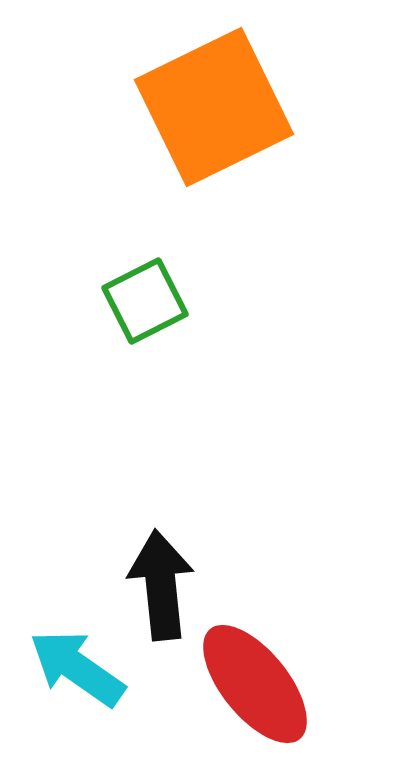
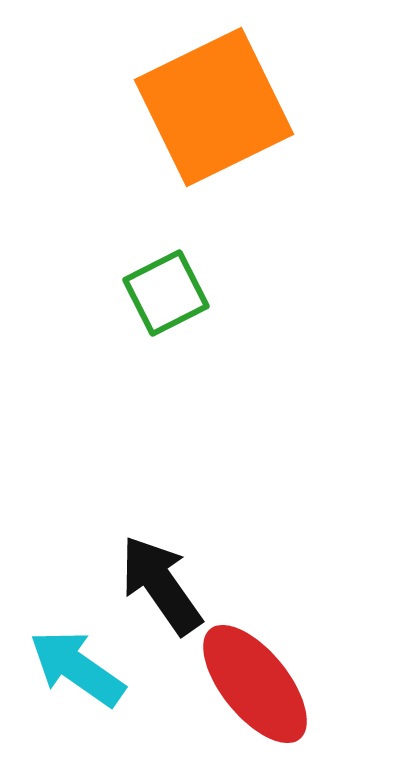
green square: moved 21 px right, 8 px up
black arrow: rotated 29 degrees counterclockwise
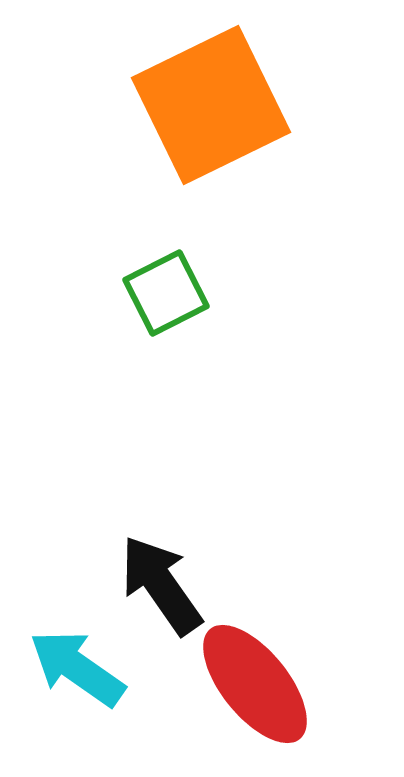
orange square: moved 3 px left, 2 px up
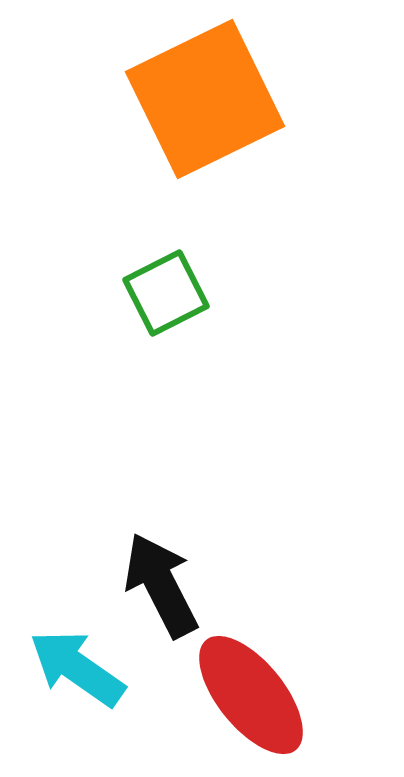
orange square: moved 6 px left, 6 px up
black arrow: rotated 8 degrees clockwise
red ellipse: moved 4 px left, 11 px down
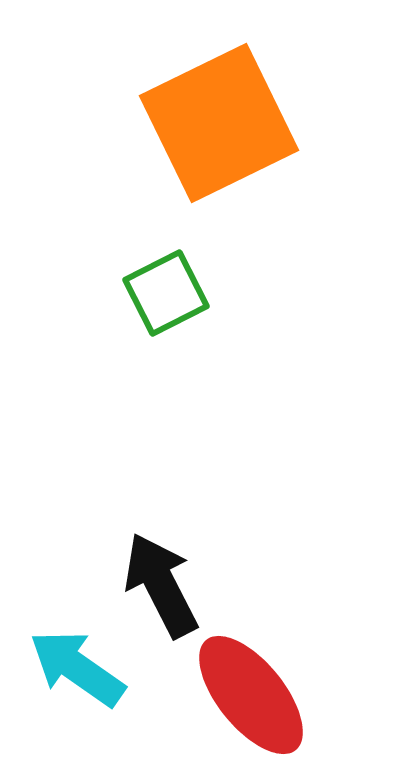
orange square: moved 14 px right, 24 px down
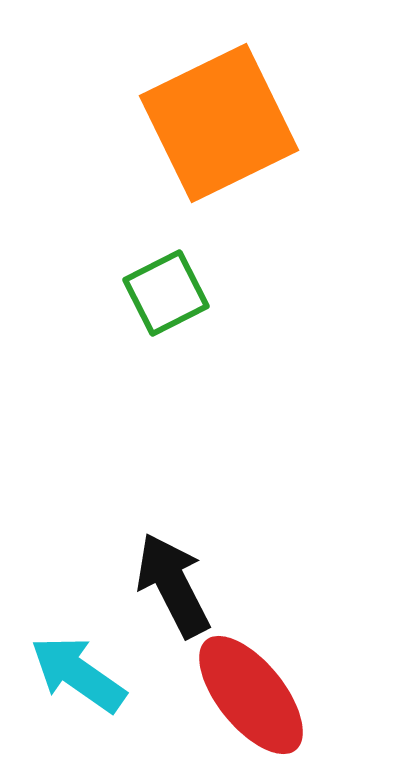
black arrow: moved 12 px right
cyan arrow: moved 1 px right, 6 px down
